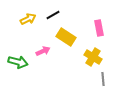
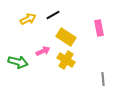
yellow cross: moved 27 px left, 3 px down
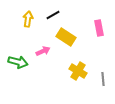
yellow arrow: rotated 56 degrees counterclockwise
yellow cross: moved 12 px right, 11 px down
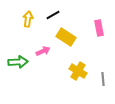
green arrow: rotated 18 degrees counterclockwise
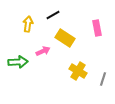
yellow arrow: moved 5 px down
pink rectangle: moved 2 px left
yellow rectangle: moved 1 px left, 1 px down
gray line: rotated 24 degrees clockwise
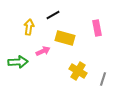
yellow arrow: moved 1 px right, 3 px down
yellow rectangle: rotated 18 degrees counterclockwise
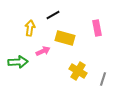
yellow arrow: moved 1 px right, 1 px down
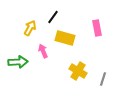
black line: moved 2 px down; rotated 24 degrees counterclockwise
yellow arrow: rotated 21 degrees clockwise
pink arrow: rotated 88 degrees counterclockwise
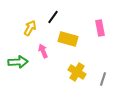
pink rectangle: moved 3 px right
yellow rectangle: moved 3 px right, 1 px down
yellow cross: moved 1 px left, 1 px down
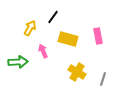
pink rectangle: moved 2 px left, 8 px down
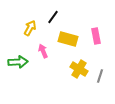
pink rectangle: moved 2 px left
yellow cross: moved 2 px right, 3 px up
gray line: moved 3 px left, 3 px up
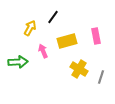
yellow rectangle: moved 1 px left, 2 px down; rotated 30 degrees counterclockwise
gray line: moved 1 px right, 1 px down
